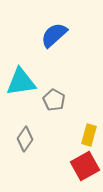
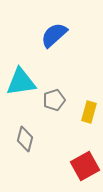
gray pentagon: rotated 25 degrees clockwise
yellow rectangle: moved 23 px up
gray diamond: rotated 20 degrees counterclockwise
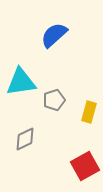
gray diamond: rotated 50 degrees clockwise
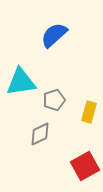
gray diamond: moved 15 px right, 5 px up
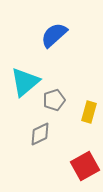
cyan triangle: moved 4 px right; rotated 32 degrees counterclockwise
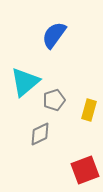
blue semicircle: rotated 12 degrees counterclockwise
yellow rectangle: moved 2 px up
red square: moved 4 px down; rotated 8 degrees clockwise
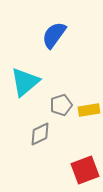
gray pentagon: moved 7 px right, 5 px down
yellow rectangle: rotated 65 degrees clockwise
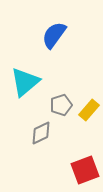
yellow rectangle: rotated 40 degrees counterclockwise
gray diamond: moved 1 px right, 1 px up
